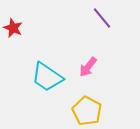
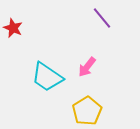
pink arrow: moved 1 px left
yellow pentagon: rotated 12 degrees clockwise
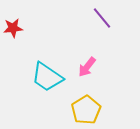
red star: rotated 30 degrees counterclockwise
yellow pentagon: moved 1 px left, 1 px up
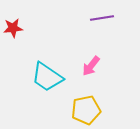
purple line: rotated 60 degrees counterclockwise
pink arrow: moved 4 px right, 1 px up
yellow pentagon: rotated 20 degrees clockwise
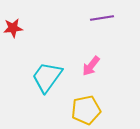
cyan trapezoid: rotated 92 degrees clockwise
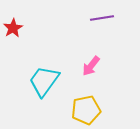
red star: rotated 24 degrees counterclockwise
cyan trapezoid: moved 3 px left, 4 px down
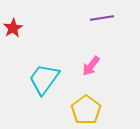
cyan trapezoid: moved 2 px up
yellow pentagon: rotated 24 degrees counterclockwise
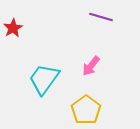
purple line: moved 1 px left, 1 px up; rotated 25 degrees clockwise
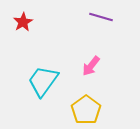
red star: moved 10 px right, 6 px up
cyan trapezoid: moved 1 px left, 2 px down
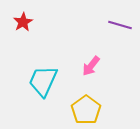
purple line: moved 19 px right, 8 px down
cyan trapezoid: rotated 12 degrees counterclockwise
